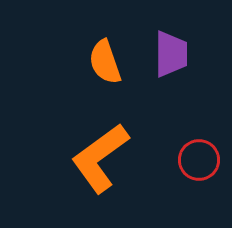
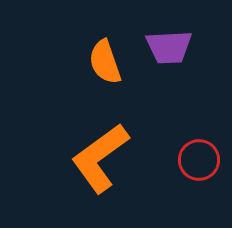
purple trapezoid: moved 2 px left, 7 px up; rotated 87 degrees clockwise
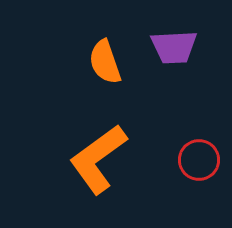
purple trapezoid: moved 5 px right
orange L-shape: moved 2 px left, 1 px down
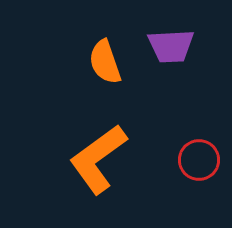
purple trapezoid: moved 3 px left, 1 px up
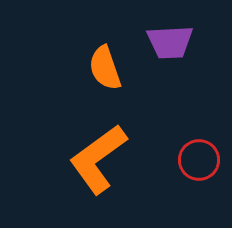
purple trapezoid: moved 1 px left, 4 px up
orange semicircle: moved 6 px down
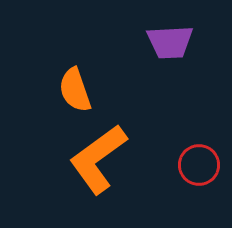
orange semicircle: moved 30 px left, 22 px down
red circle: moved 5 px down
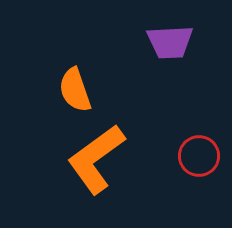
orange L-shape: moved 2 px left
red circle: moved 9 px up
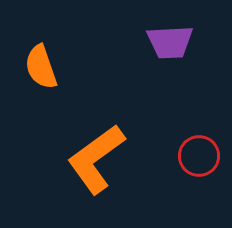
orange semicircle: moved 34 px left, 23 px up
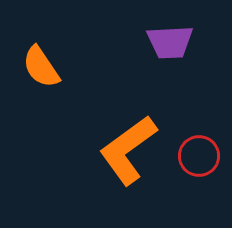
orange semicircle: rotated 15 degrees counterclockwise
orange L-shape: moved 32 px right, 9 px up
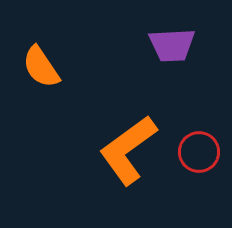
purple trapezoid: moved 2 px right, 3 px down
red circle: moved 4 px up
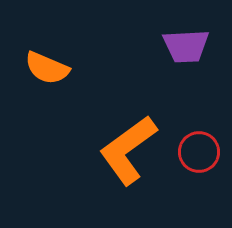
purple trapezoid: moved 14 px right, 1 px down
orange semicircle: moved 6 px right, 1 px down; rotated 33 degrees counterclockwise
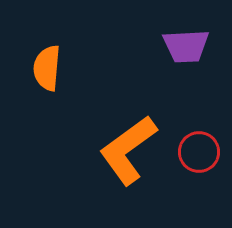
orange semicircle: rotated 72 degrees clockwise
